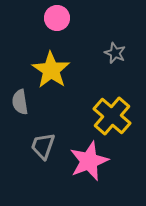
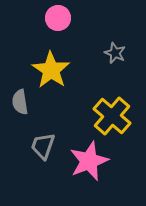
pink circle: moved 1 px right
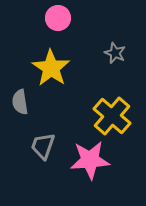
yellow star: moved 2 px up
pink star: moved 1 px right, 1 px up; rotated 18 degrees clockwise
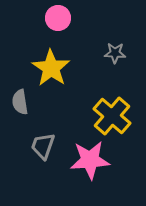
gray star: rotated 20 degrees counterclockwise
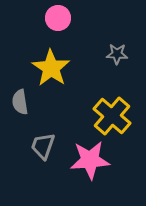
gray star: moved 2 px right, 1 px down
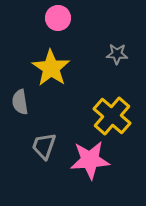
gray trapezoid: moved 1 px right
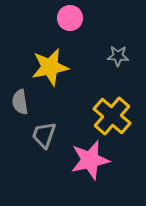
pink circle: moved 12 px right
gray star: moved 1 px right, 2 px down
yellow star: moved 1 px left, 1 px up; rotated 27 degrees clockwise
gray trapezoid: moved 11 px up
pink star: rotated 9 degrees counterclockwise
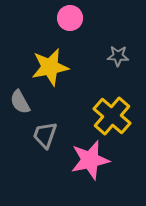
gray semicircle: rotated 20 degrees counterclockwise
gray trapezoid: moved 1 px right
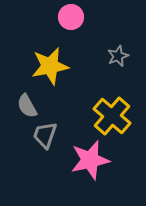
pink circle: moved 1 px right, 1 px up
gray star: rotated 25 degrees counterclockwise
yellow star: moved 1 px up
gray semicircle: moved 7 px right, 4 px down
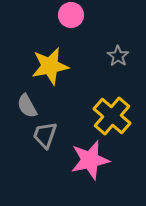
pink circle: moved 2 px up
gray star: rotated 15 degrees counterclockwise
